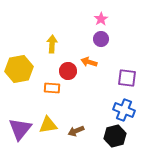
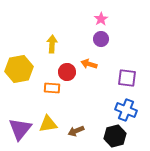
orange arrow: moved 2 px down
red circle: moved 1 px left, 1 px down
blue cross: moved 2 px right
yellow triangle: moved 1 px up
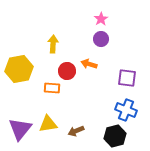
yellow arrow: moved 1 px right
red circle: moved 1 px up
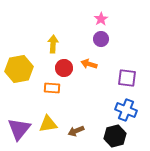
red circle: moved 3 px left, 3 px up
purple triangle: moved 1 px left
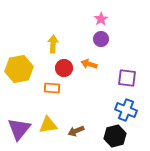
yellow triangle: moved 1 px down
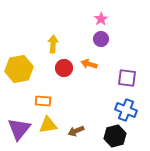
orange rectangle: moved 9 px left, 13 px down
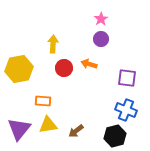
brown arrow: rotated 14 degrees counterclockwise
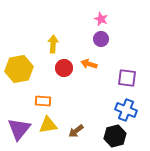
pink star: rotated 16 degrees counterclockwise
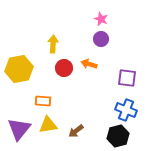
black hexagon: moved 3 px right
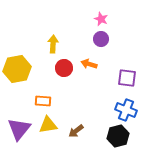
yellow hexagon: moved 2 px left
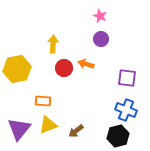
pink star: moved 1 px left, 3 px up
orange arrow: moved 3 px left
yellow triangle: rotated 12 degrees counterclockwise
